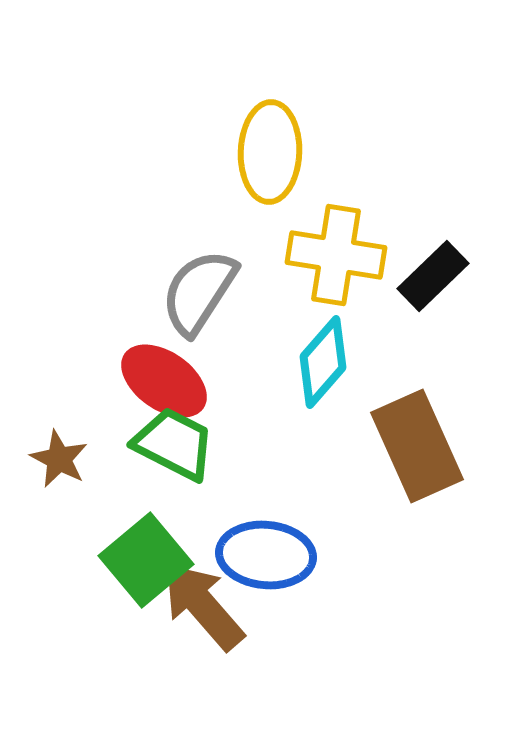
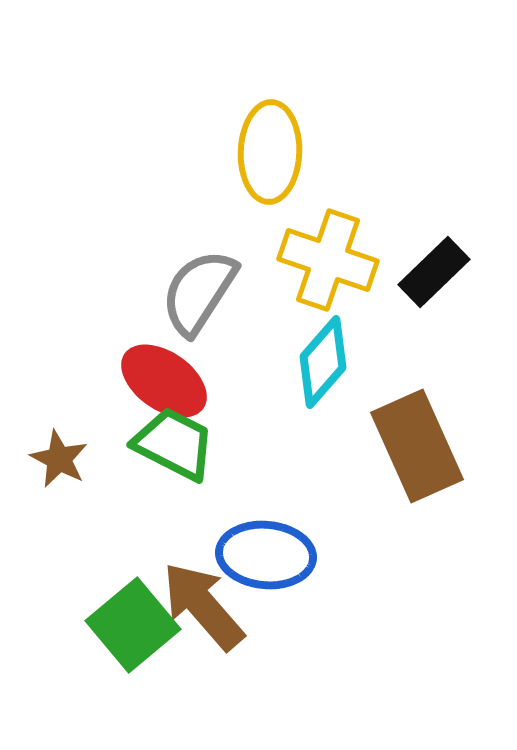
yellow cross: moved 8 px left, 5 px down; rotated 10 degrees clockwise
black rectangle: moved 1 px right, 4 px up
green square: moved 13 px left, 65 px down
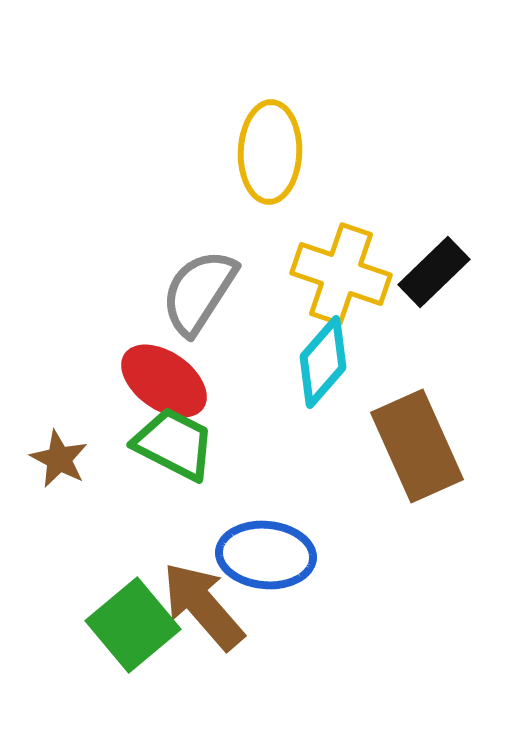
yellow cross: moved 13 px right, 14 px down
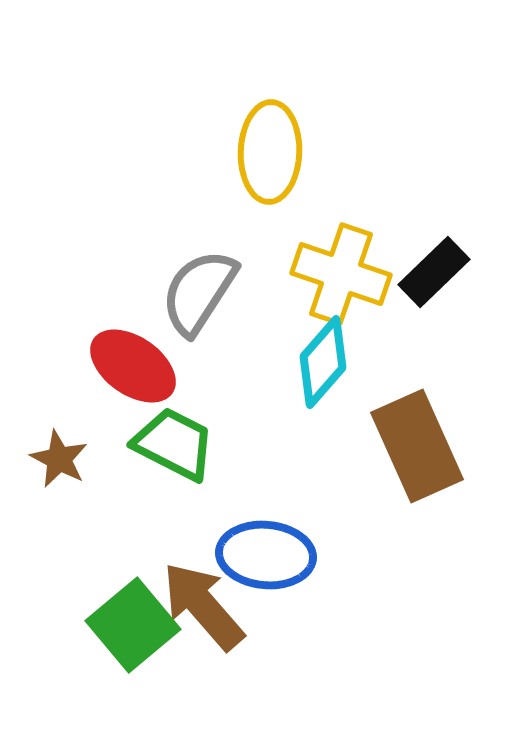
red ellipse: moved 31 px left, 15 px up
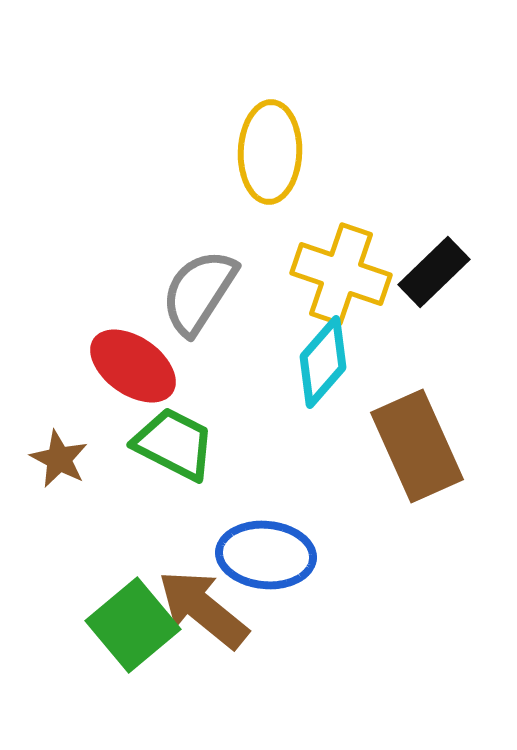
brown arrow: moved 3 px down; rotated 10 degrees counterclockwise
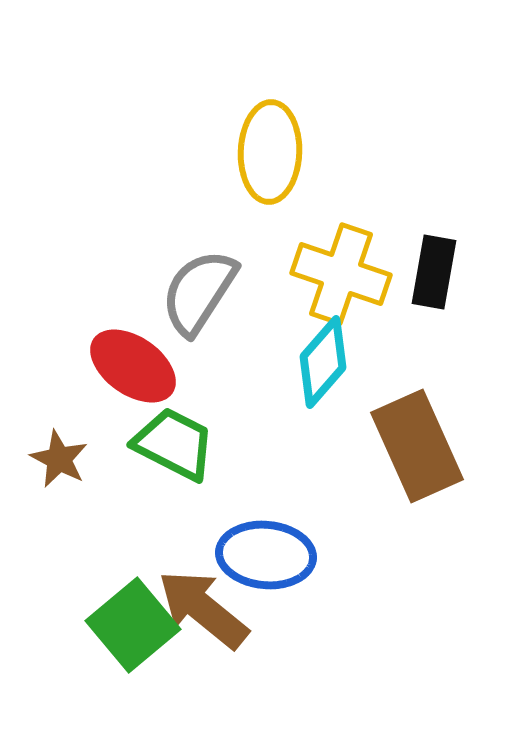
black rectangle: rotated 36 degrees counterclockwise
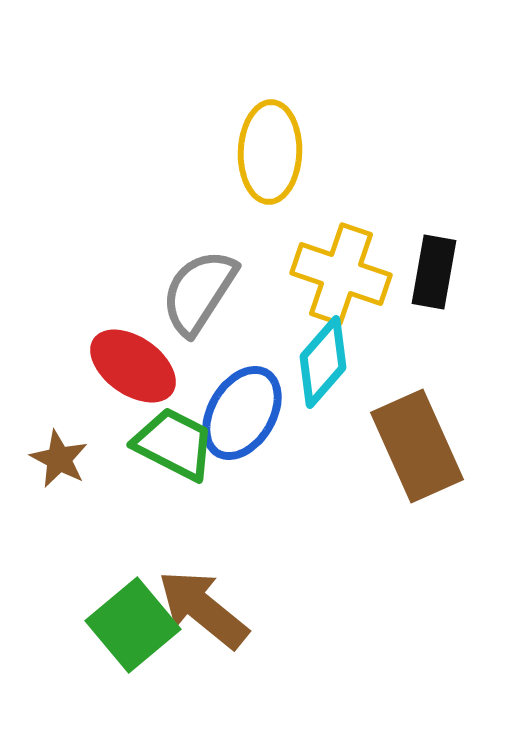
blue ellipse: moved 24 px left, 142 px up; rotated 64 degrees counterclockwise
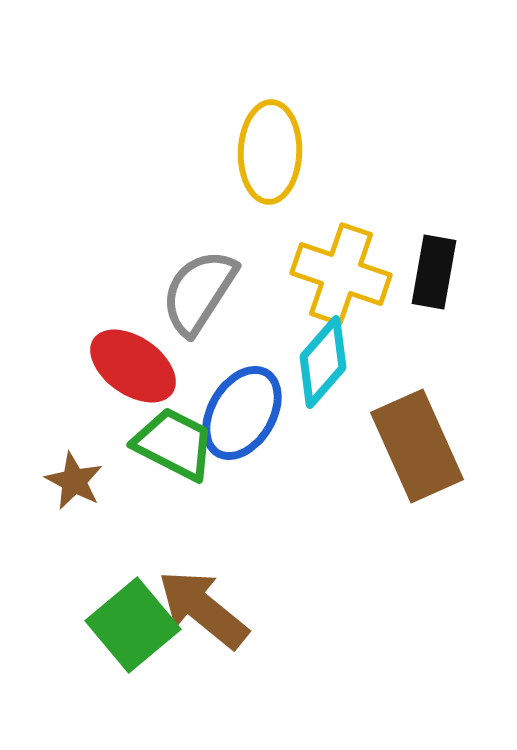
brown star: moved 15 px right, 22 px down
